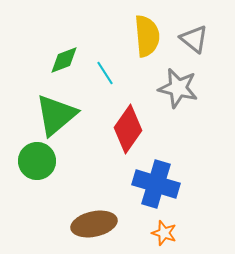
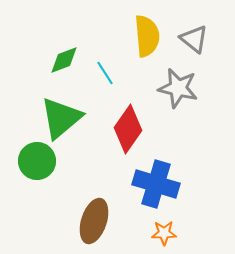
green triangle: moved 5 px right, 3 px down
brown ellipse: moved 3 px up; rotated 60 degrees counterclockwise
orange star: rotated 20 degrees counterclockwise
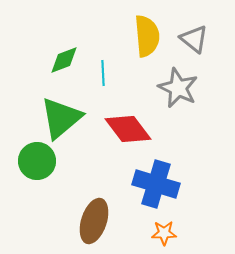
cyan line: moved 2 px left; rotated 30 degrees clockwise
gray star: rotated 12 degrees clockwise
red diamond: rotated 72 degrees counterclockwise
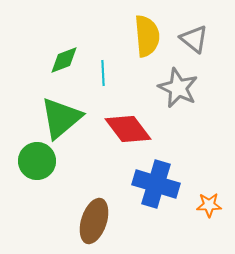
orange star: moved 45 px right, 28 px up
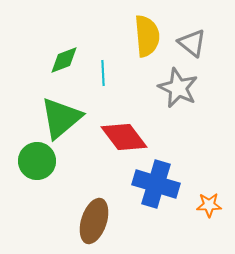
gray triangle: moved 2 px left, 4 px down
red diamond: moved 4 px left, 8 px down
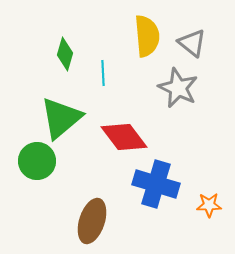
green diamond: moved 1 px right, 6 px up; rotated 52 degrees counterclockwise
brown ellipse: moved 2 px left
